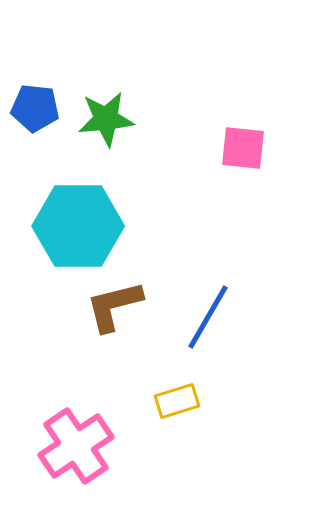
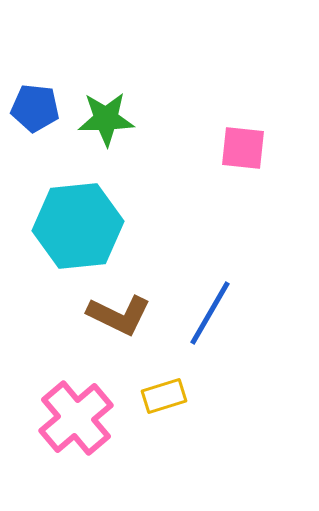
green star: rotated 4 degrees clockwise
cyan hexagon: rotated 6 degrees counterclockwise
brown L-shape: moved 5 px right, 9 px down; rotated 140 degrees counterclockwise
blue line: moved 2 px right, 4 px up
yellow rectangle: moved 13 px left, 5 px up
pink cross: moved 28 px up; rotated 6 degrees counterclockwise
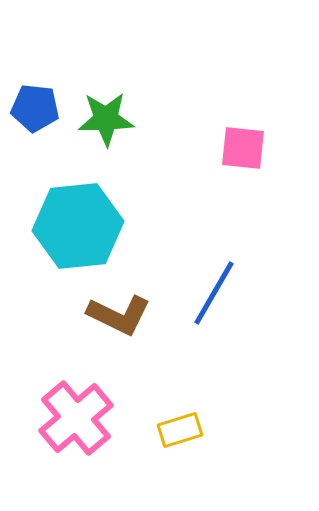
blue line: moved 4 px right, 20 px up
yellow rectangle: moved 16 px right, 34 px down
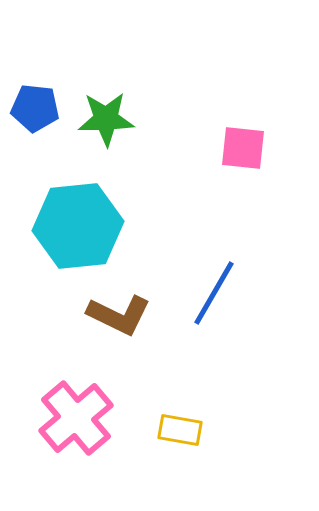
yellow rectangle: rotated 27 degrees clockwise
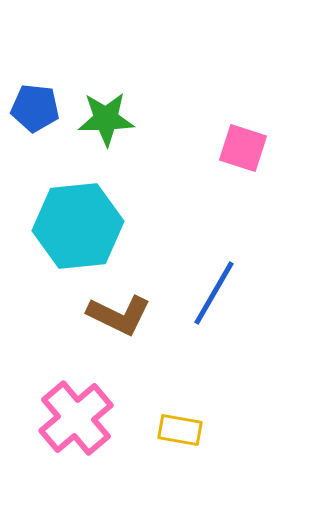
pink square: rotated 12 degrees clockwise
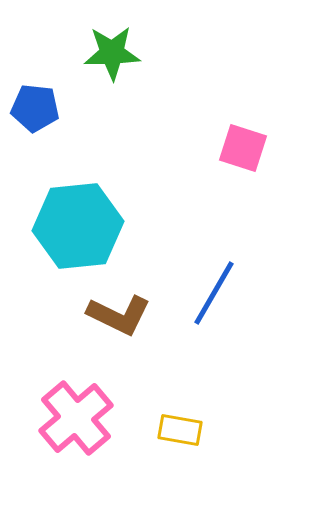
green star: moved 6 px right, 66 px up
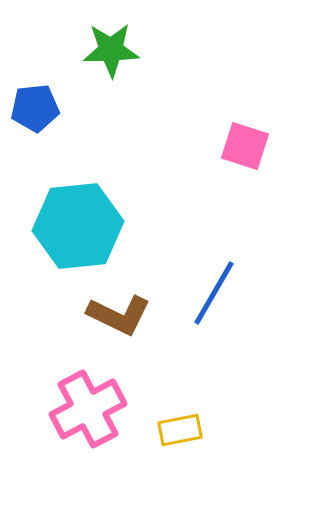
green star: moved 1 px left, 3 px up
blue pentagon: rotated 12 degrees counterclockwise
pink square: moved 2 px right, 2 px up
pink cross: moved 12 px right, 9 px up; rotated 12 degrees clockwise
yellow rectangle: rotated 21 degrees counterclockwise
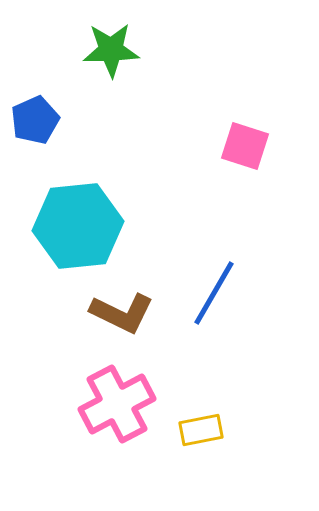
blue pentagon: moved 12 px down; rotated 18 degrees counterclockwise
brown L-shape: moved 3 px right, 2 px up
pink cross: moved 29 px right, 5 px up
yellow rectangle: moved 21 px right
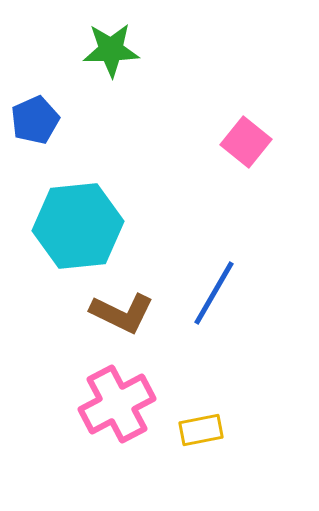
pink square: moved 1 px right, 4 px up; rotated 21 degrees clockwise
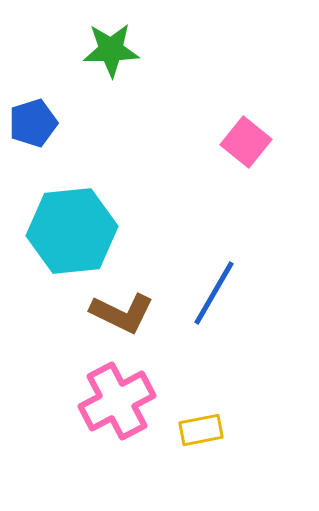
blue pentagon: moved 2 px left, 3 px down; rotated 6 degrees clockwise
cyan hexagon: moved 6 px left, 5 px down
pink cross: moved 3 px up
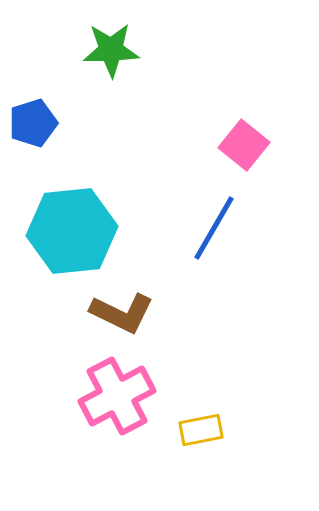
pink square: moved 2 px left, 3 px down
blue line: moved 65 px up
pink cross: moved 5 px up
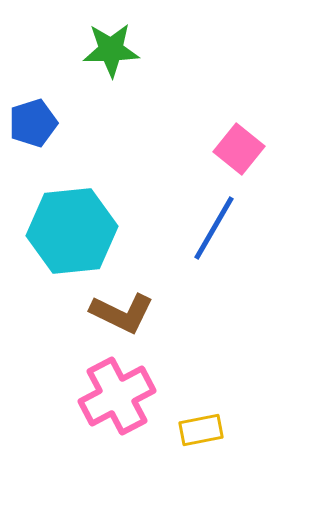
pink square: moved 5 px left, 4 px down
